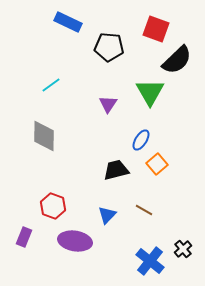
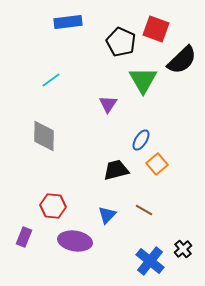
blue rectangle: rotated 32 degrees counterclockwise
black pentagon: moved 12 px right, 5 px up; rotated 20 degrees clockwise
black semicircle: moved 5 px right
cyan line: moved 5 px up
green triangle: moved 7 px left, 12 px up
red hexagon: rotated 15 degrees counterclockwise
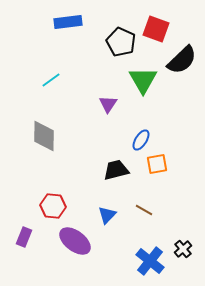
orange square: rotated 30 degrees clockwise
purple ellipse: rotated 28 degrees clockwise
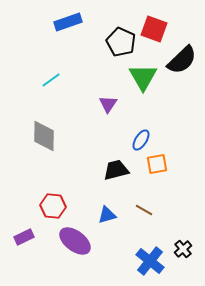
blue rectangle: rotated 12 degrees counterclockwise
red square: moved 2 px left
green triangle: moved 3 px up
blue triangle: rotated 30 degrees clockwise
purple rectangle: rotated 42 degrees clockwise
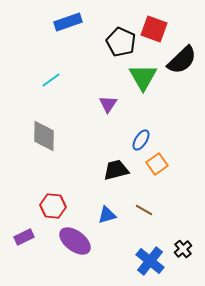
orange square: rotated 25 degrees counterclockwise
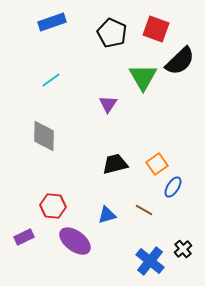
blue rectangle: moved 16 px left
red square: moved 2 px right
black pentagon: moved 9 px left, 9 px up
black semicircle: moved 2 px left, 1 px down
blue ellipse: moved 32 px right, 47 px down
black trapezoid: moved 1 px left, 6 px up
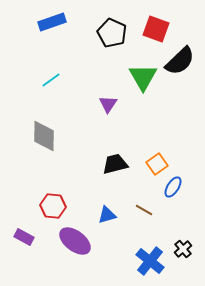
purple rectangle: rotated 54 degrees clockwise
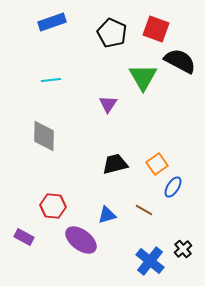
black semicircle: rotated 108 degrees counterclockwise
cyan line: rotated 30 degrees clockwise
purple ellipse: moved 6 px right, 1 px up
